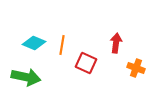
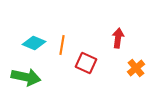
red arrow: moved 2 px right, 5 px up
orange cross: rotated 30 degrees clockwise
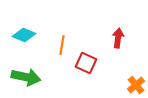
cyan diamond: moved 10 px left, 8 px up
orange cross: moved 17 px down
